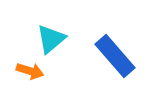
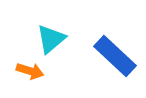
blue rectangle: rotated 6 degrees counterclockwise
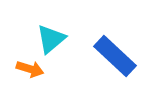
orange arrow: moved 2 px up
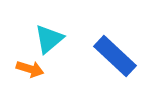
cyan triangle: moved 2 px left
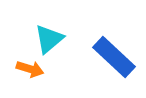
blue rectangle: moved 1 px left, 1 px down
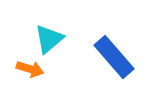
blue rectangle: rotated 6 degrees clockwise
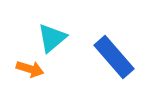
cyan triangle: moved 3 px right, 1 px up
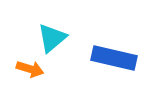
blue rectangle: moved 1 px down; rotated 36 degrees counterclockwise
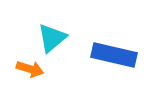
blue rectangle: moved 3 px up
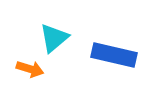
cyan triangle: moved 2 px right
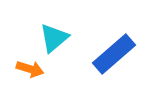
blue rectangle: moved 1 px up; rotated 54 degrees counterclockwise
